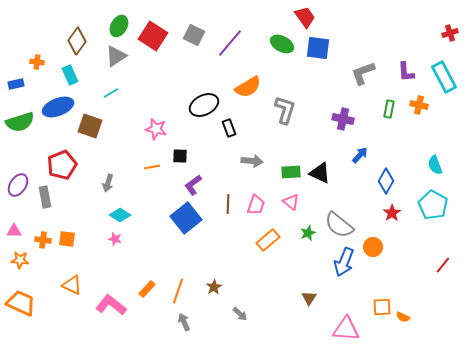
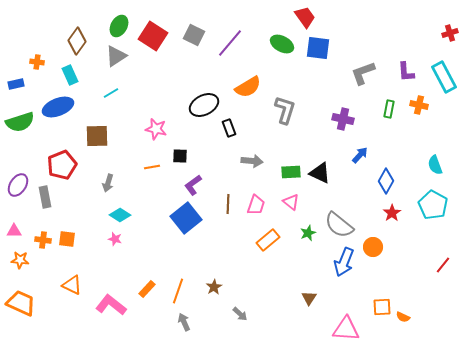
brown square at (90, 126): moved 7 px right, 10 px down; rotated 20 degrees counterclockwise
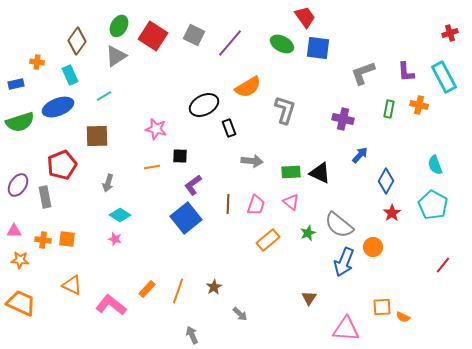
cyan line at (111, 93): moved 7 px left, 3 px down
gray arrow at (184, 322): moved 8 px right, 13 px down
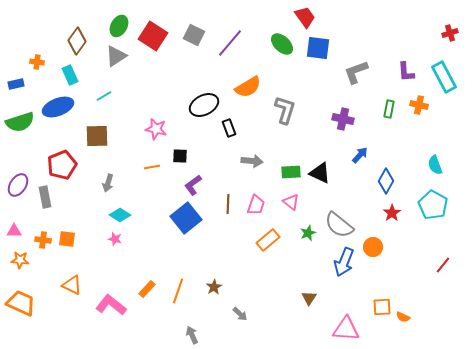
green ellipse at (282, 44): rotated 15 degrees clockwise
gray L-shape at (363, 73): moved 7 px left, 1 px up
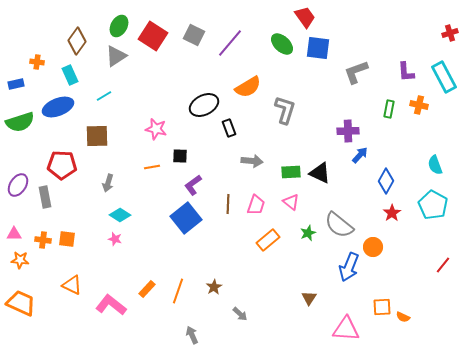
purple cross at (343, 119): moved 5 px right, 12 px down; rotated 15 degrees counterclockwise
red pentagon at (62, 165): rotated 24 degrees clockwise
pink triangle at (14, 231): moved 3 px down
blue arrow at (344, 262): moved 5 px right, 5 px down
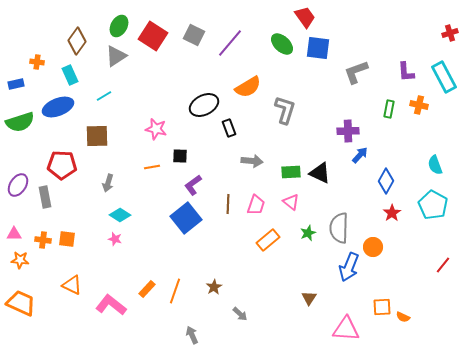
gray semicircle at (339, 225): moved 3 px down; rotated 52 degrees clockwise
orange line at (178, 291): moved 3 px left
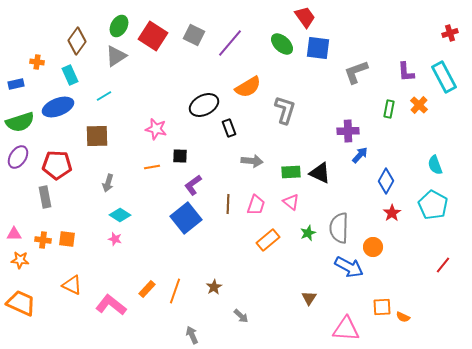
orange cross at (419, 105): rotated 30 degrees clockwise
red pentagon at (62, 165): moved 5 px left
purple ellipse at (18, 185): moved 28 px up
blue arrow at (349, 267): rotated 84 degrees counterclockwise
gray arrow at (240, 314): moved 1 px right, 2 px down
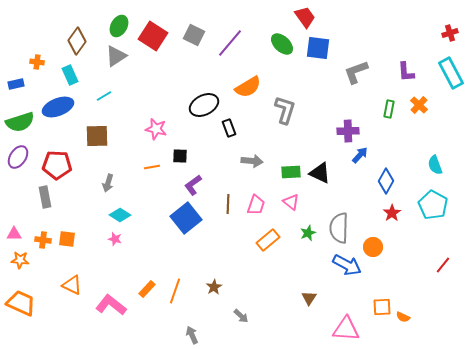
cyan rectangle at (444, 77): moved 7 px right, 4 px up
blue arrow at (349, 267): moved 2 px left, 2 px up
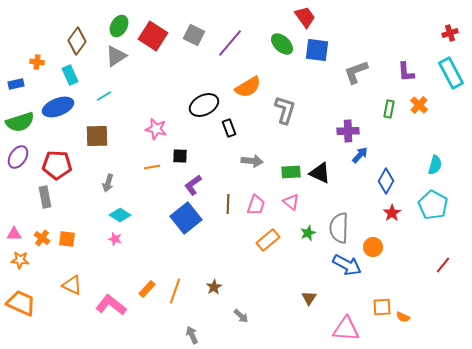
blue square at (318, 48): moved 1 px left, 2 px down
cyan semicircle at (435, 165): rotated 144 degrees counterclockwise
orange cross at (43, 240): moved 1 px left, 2 px up; rotated 28 degrees clockwise
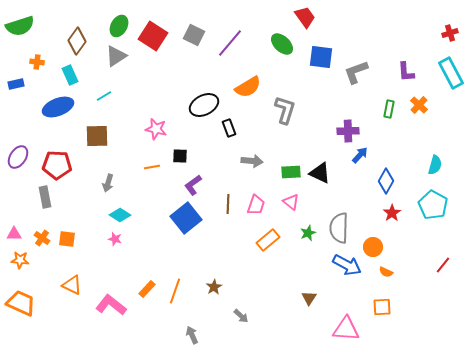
blue square at (317, 50): moved 4 px right, 7 px down
green semicircle at (20, 122): moved 96 px up
orange semicircle at (403, 317): moved 17 px left, 45 px up
